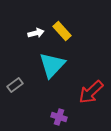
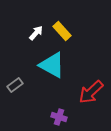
white arrow: rotated 35 degrees counterclockwise
cyan triangle: rotated 44 degrees counterclockwise
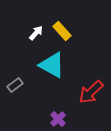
purple cross: moved 1 px left, 2 px down; rotated 28 degrees clockwise
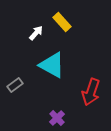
yellow rectangle: moved 9 px up
red arrow: rotated 28 degrees counterclockwise
purple cross: moved 1 px left, 1 px up
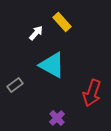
red arrow: moved 1 px right, 1 px down
